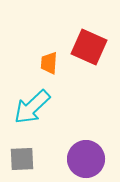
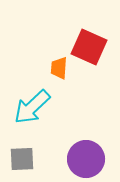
orange trapezoid: moved 10 px right, 5 px down
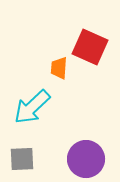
red square: moved 1 px right
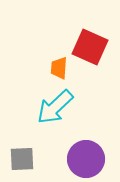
cyan arrow: moved 23 px right
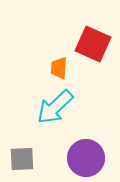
red square: moved 3 px right, 3 px up
purple circle: moved 1 px up
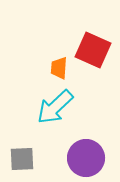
red square: moved 6 px down
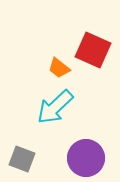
orange trapezoid: rotated 55 degrees counterclockwise
gray square: rotated 24 degrees clockwise
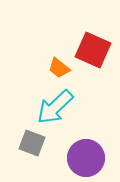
gray square: moved 10 px right, 16 px up
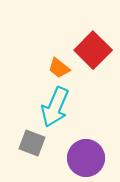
red square: rotated 21 degrees clockwise
cyan arrow: rotated 24 degrees counterclockwise
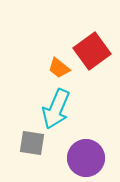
red square: moved 1 px left, 1 px down; rotated 9 degrees clockwise
cyan arrow: moved 1 px right, 2 px down
gray square: rotated 12 degrees counterclockwise
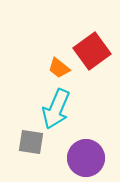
gray square: moved 1 px left, 1 px up
